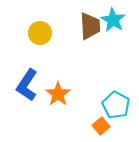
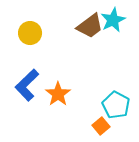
cyan star: rotated 15 degrees clockwise
brown trapezoid: rotated 56 degrees clockwise
yellow circle: moved 10 px left
blue L-shape: rotated 12 degrees clockwise
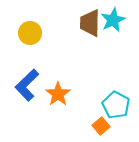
brown trapezoid: moved 3 px up; rotated 128 degrees clockwise
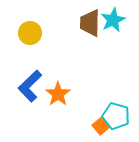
blue L-shape: moved 3 px right, 1 px down
cyan pentagon: moved 11 px down; rotated 12 degrees counterclockwise
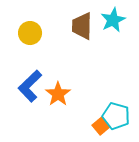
brown trapezoid: moved 8 px left, 3 px down
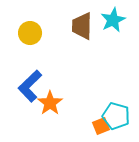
orange star: moved 8 px left, 9 px down
orange square: rotated 18 degrees clockwise
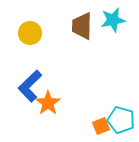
cyan star: rotated 15 degrees clockwise
orange star: moved 2 px left
cyan pentagon: moved 5 px right, 4 px down
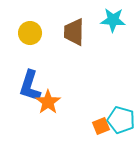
cyan star: rotated 15 degrees clockwise
brown trapezoid: moved 8 px left, 6 px down
blue L-shape: rotated 28 degrees counterclockwise
orange star: moved 1 px up
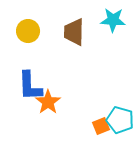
yellow circle: moved 2 px left, 2 px up
blue L-shape: rotated 20 degrees counterclockwise
cyan pentagon: moved 1 px left
